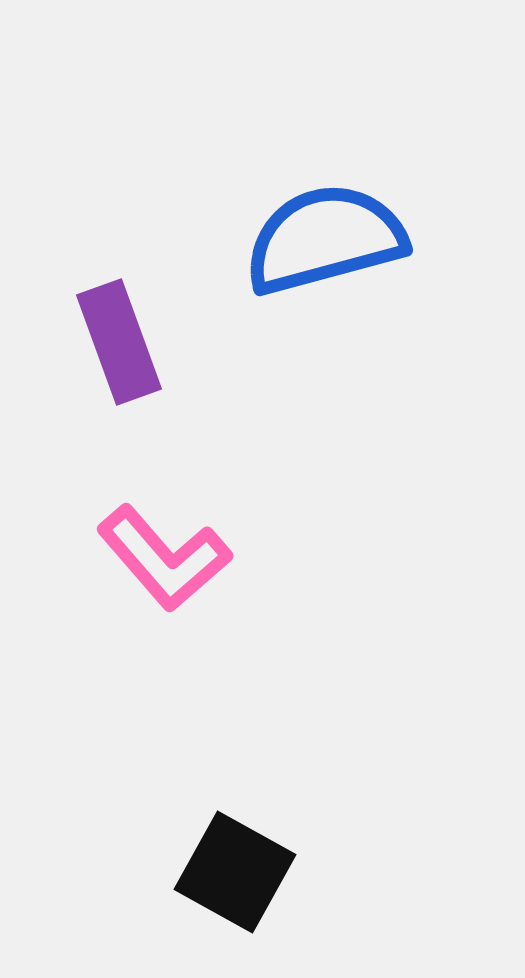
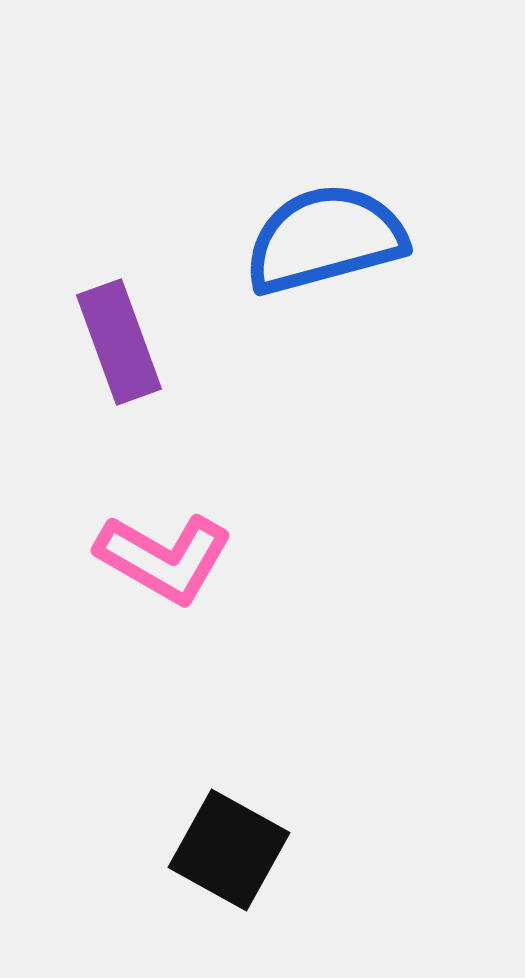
pink L-shape: rotated 19 degrees counterclockwise
black square: moved 6 px left, 22 px up
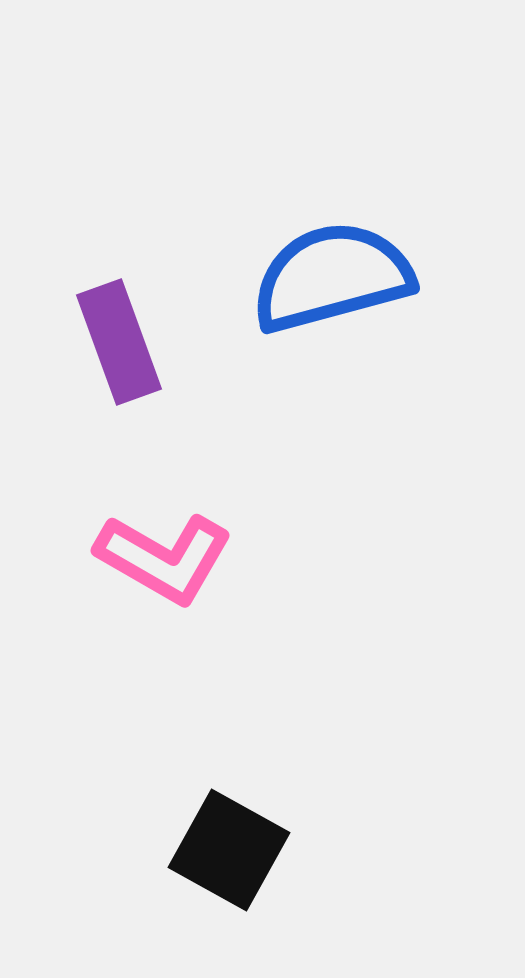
blue semicircle: moved 7 px right, 38 px down
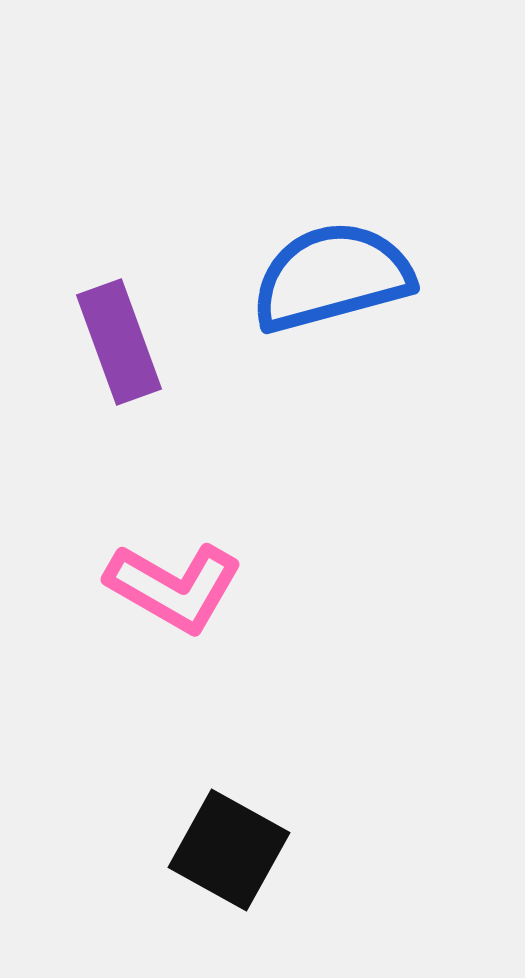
pink L-shape: moved 10 px right, 29 px down
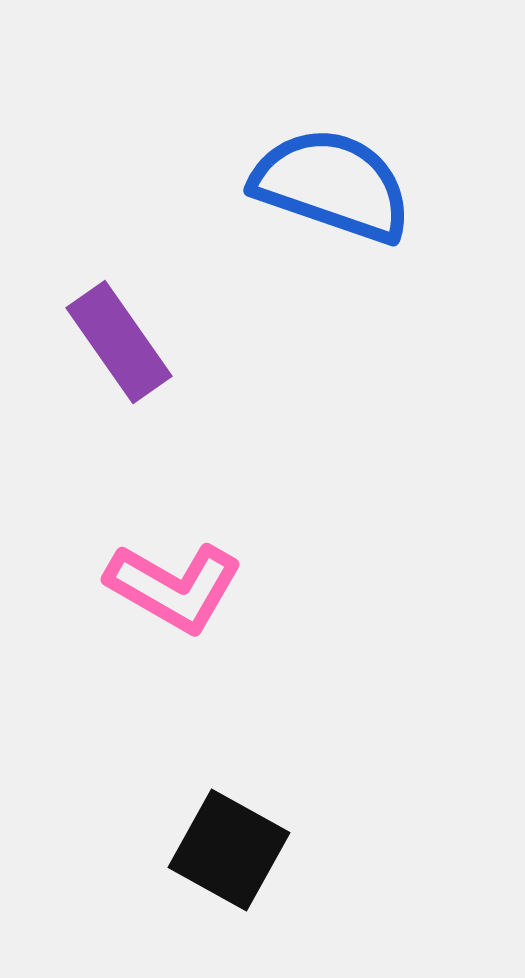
blue semicircle: moved 92 px up; rotated 34 degrees clockwise
purple rectangle: rotated 15 degrees counterclockwise
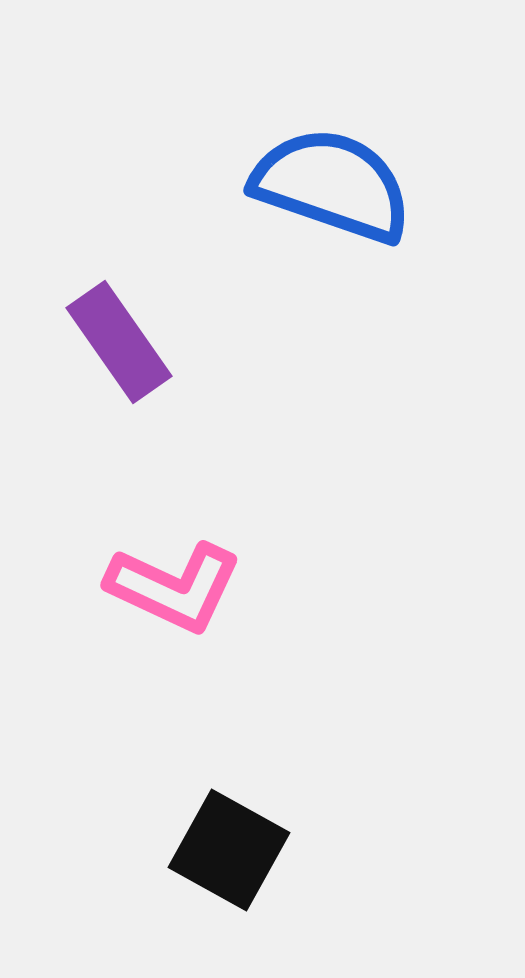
pink L-shape: rotated 5 degrees counterclockwise
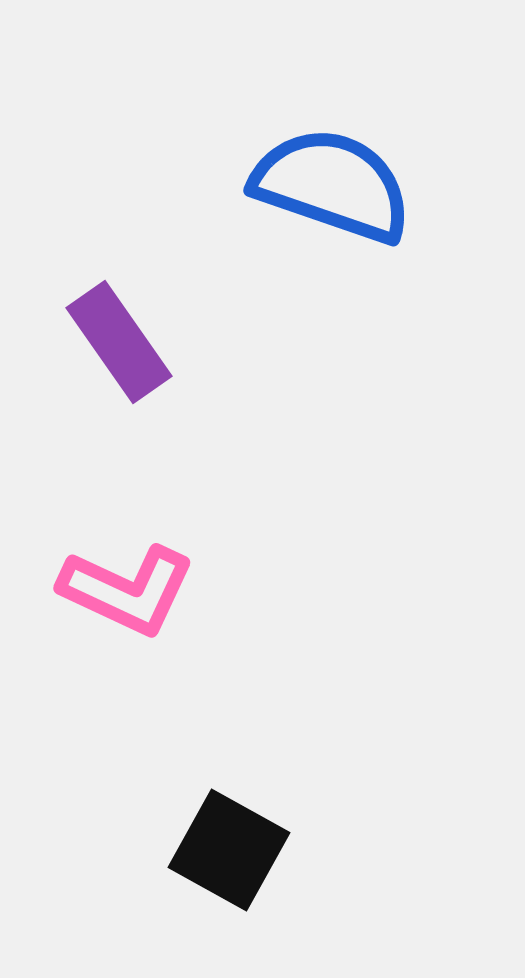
pink L-shape: moved 47 px left, 3 px down
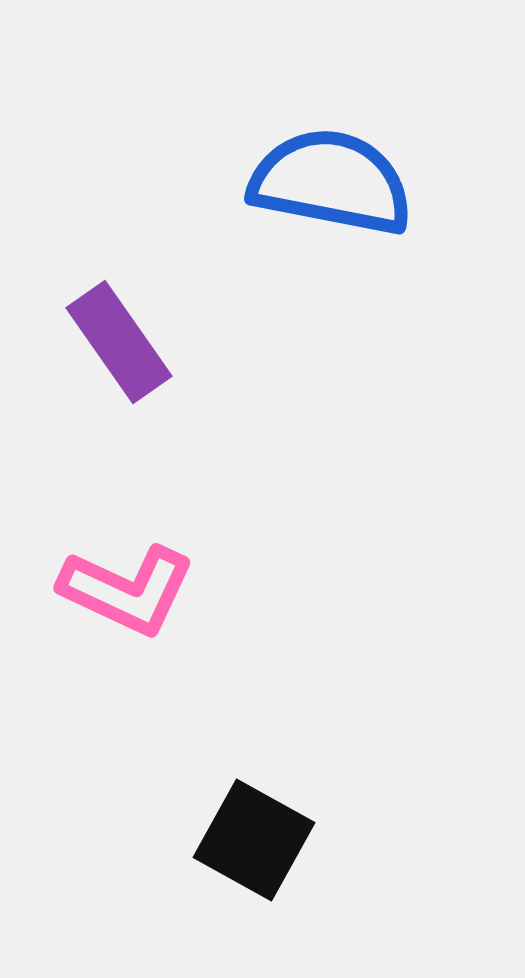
blue semicircle: moved 1 px left, 3 px up; rotated 8 degrees counterclockwise
black square: moved 25 px right, 10 px up
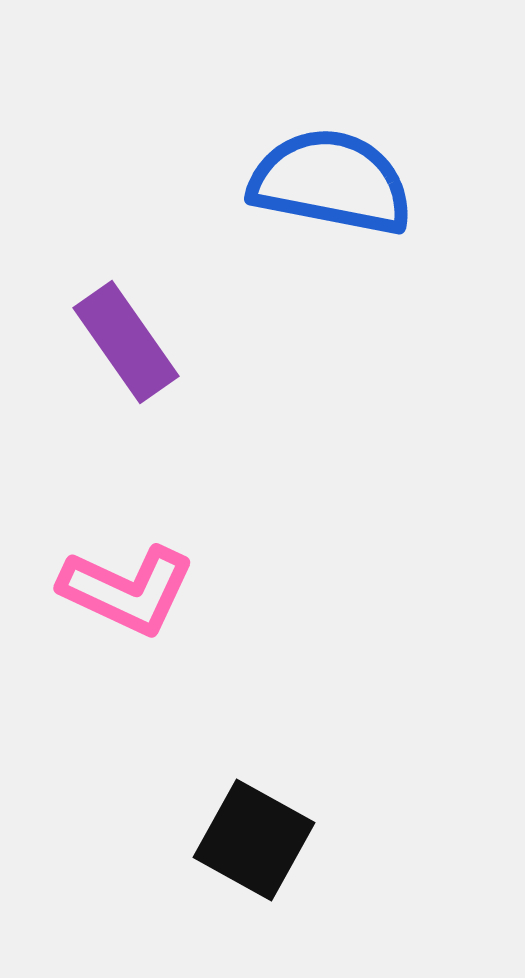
purple rectangle: moved 7 px right
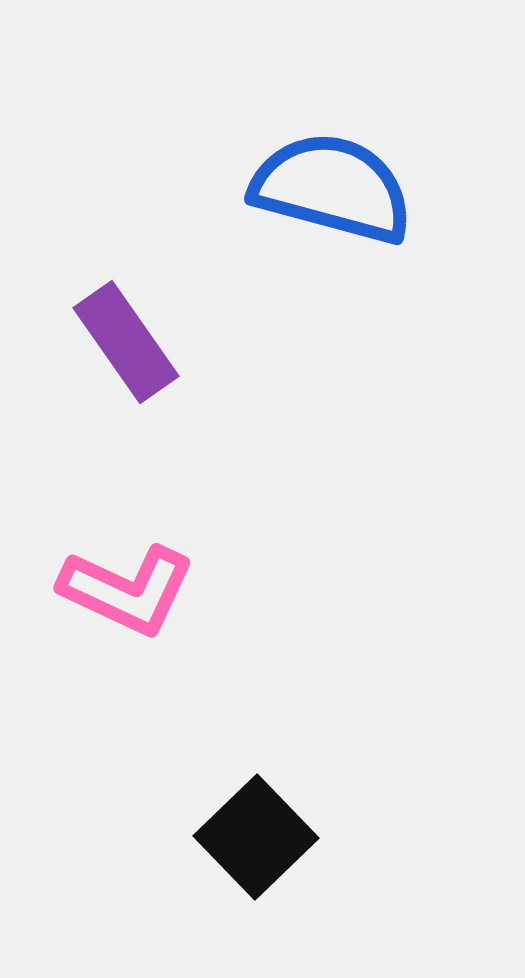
blue semicircle: moved 1 px right, 6 px down; rotated 4 degrees clockwise
black square: moved 2 px right, 3 px up; rotated 17 degrees clockwise
